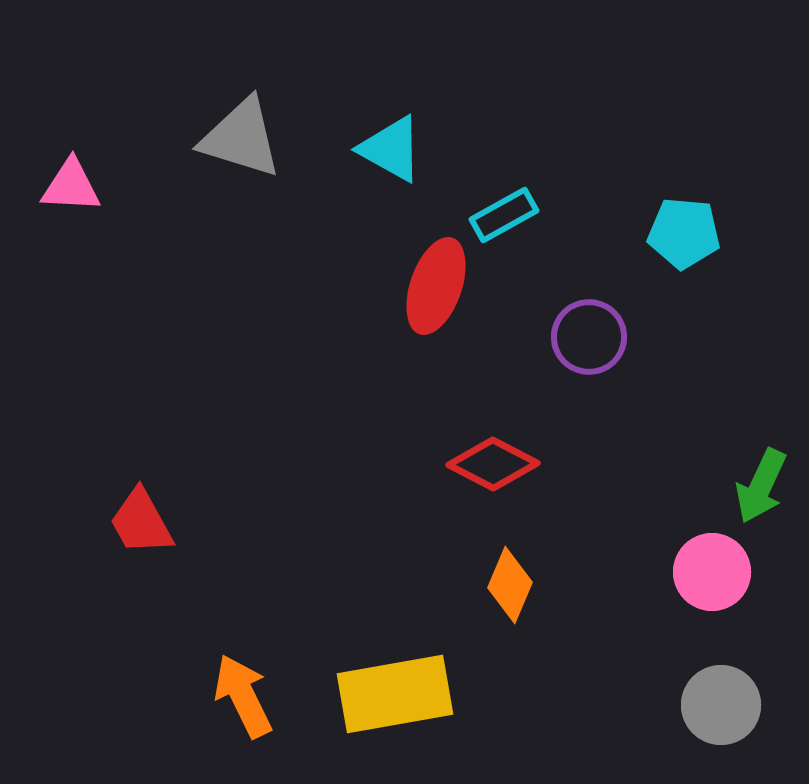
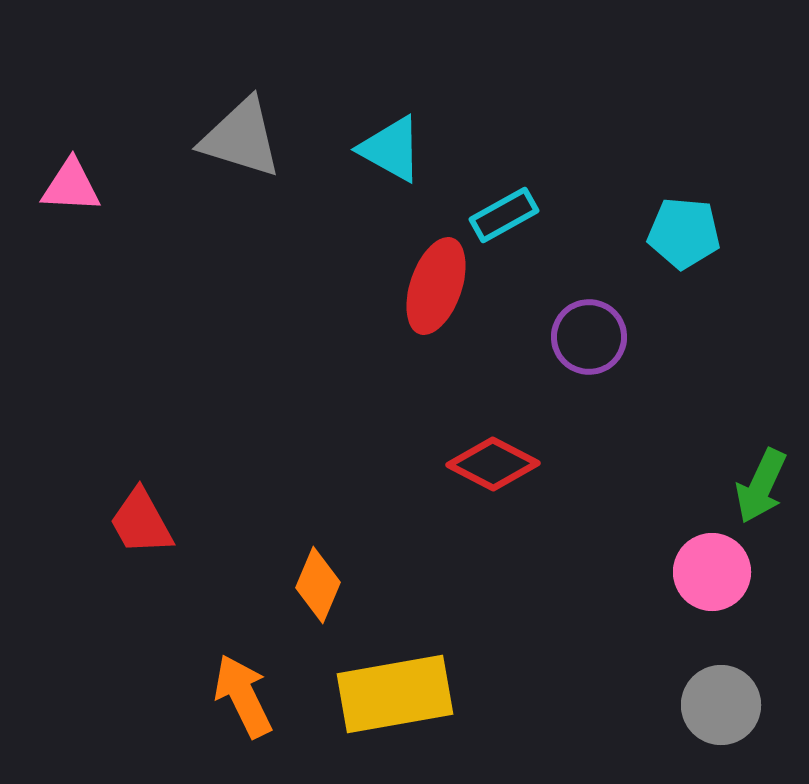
orange diamond: moved 192 px left
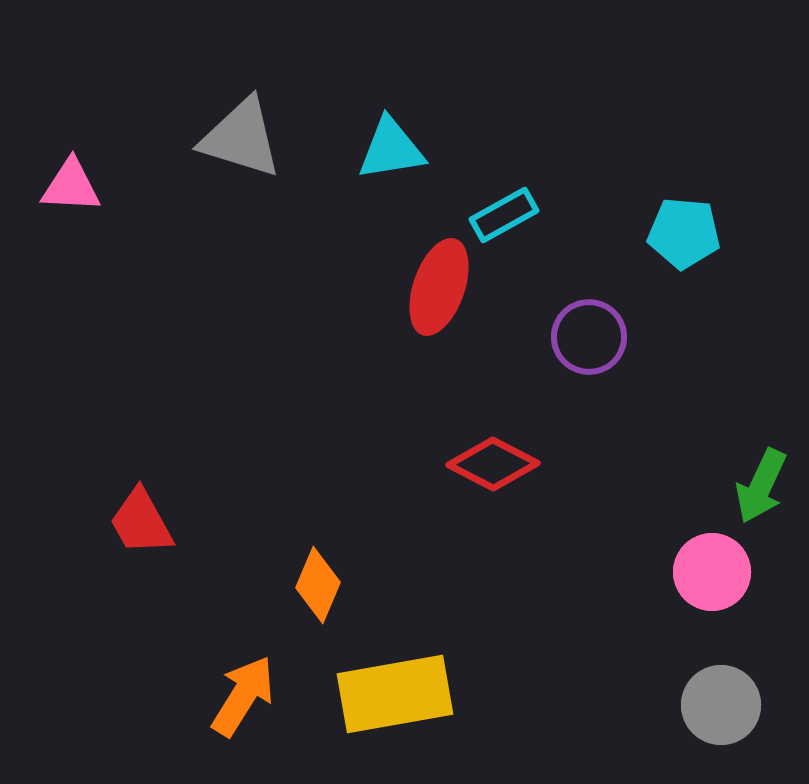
cyan triangle: rotated 38 degrees counterclockwise
red ellipse: moved 3 px right, 1 px down
orange arrow: rotated 58 degrees clockwise
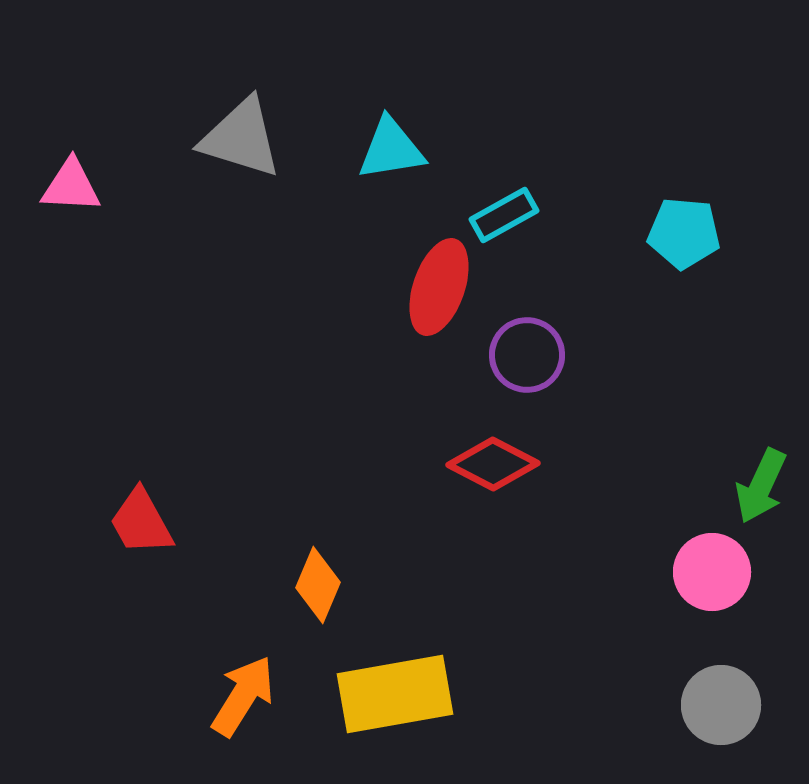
purple circle: moved 62 px left, 18 px down
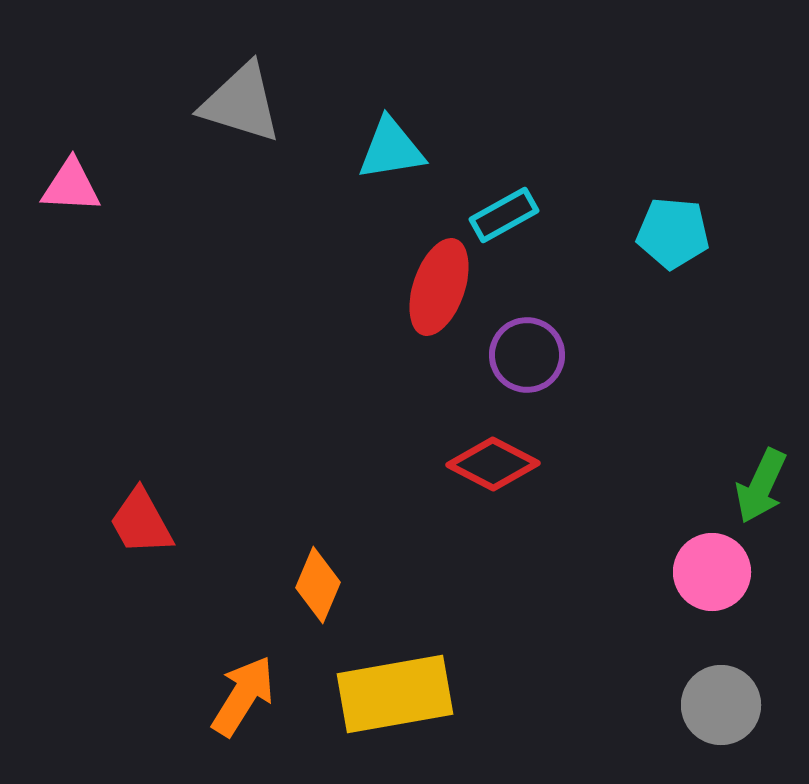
gray triangle: moved 35 px up
cyan pentagon: moved 11 px left
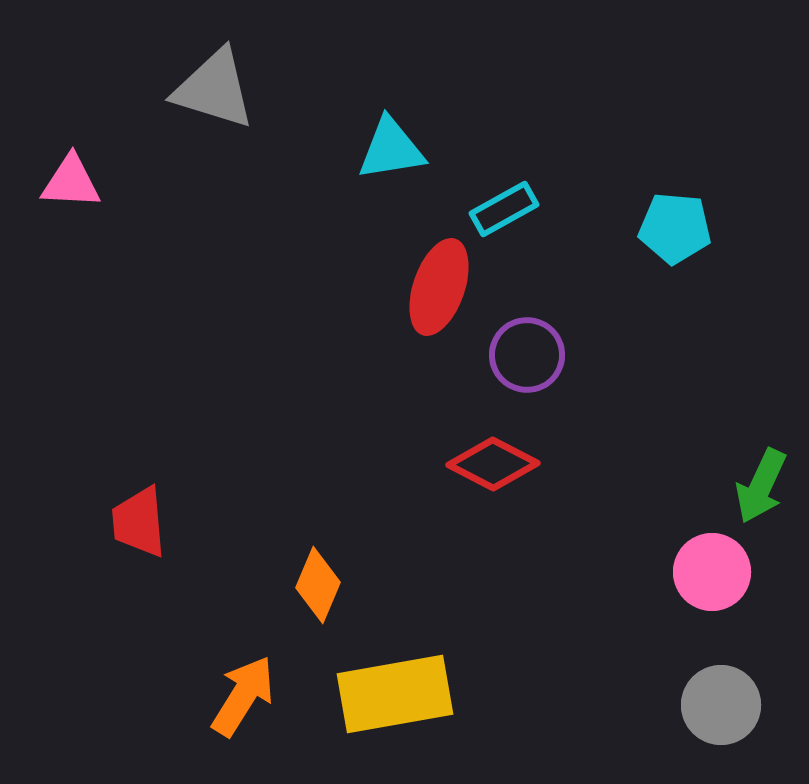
gray triangle: moved 27 px left, 14 px up
pink triangle: moved 4 px up
cyan rectangle: moved 6 px up
cyan pentagon: moved 2 px right, 5 px up
red trapezoid: moved 2 px left; rotated 24 degrees clockwise
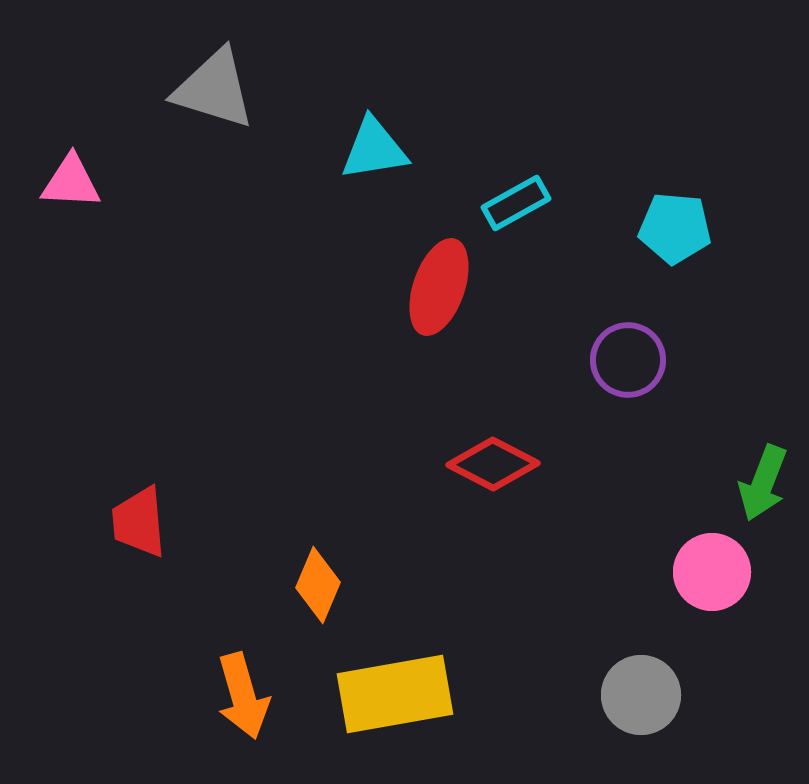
cyan triangle: moved 17 px left
cyan rectangle: moved 12 px right, 6 px up
purple circle: moved 101 px right, 5 px down
green arrow: moved 2 px right, 3 px up; rotated 4 degrees counterclockwise
orange arrow: rotated 132 degrees clockwise
gray circle: moved 80 px left, 10 px up
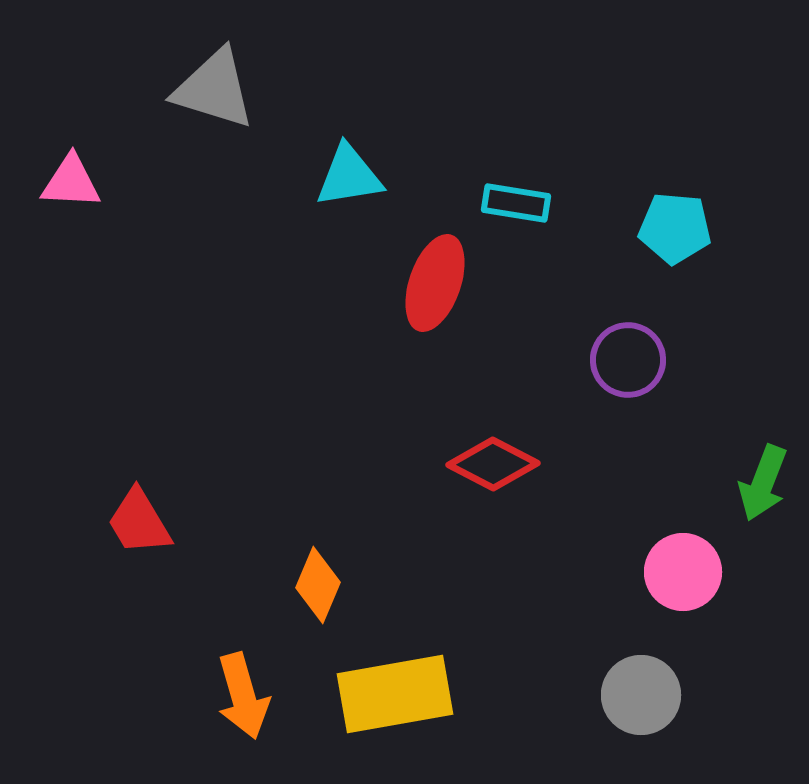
cyan triangle: moved 25 px left, 27 px down
cyan rectangle: rotated 38 degrees clockwise
red ellipse: moved 4 px left, 4 px up
red trapezoid: rotated 26 degrees counterclockwise
pink circle: moved 29 px left
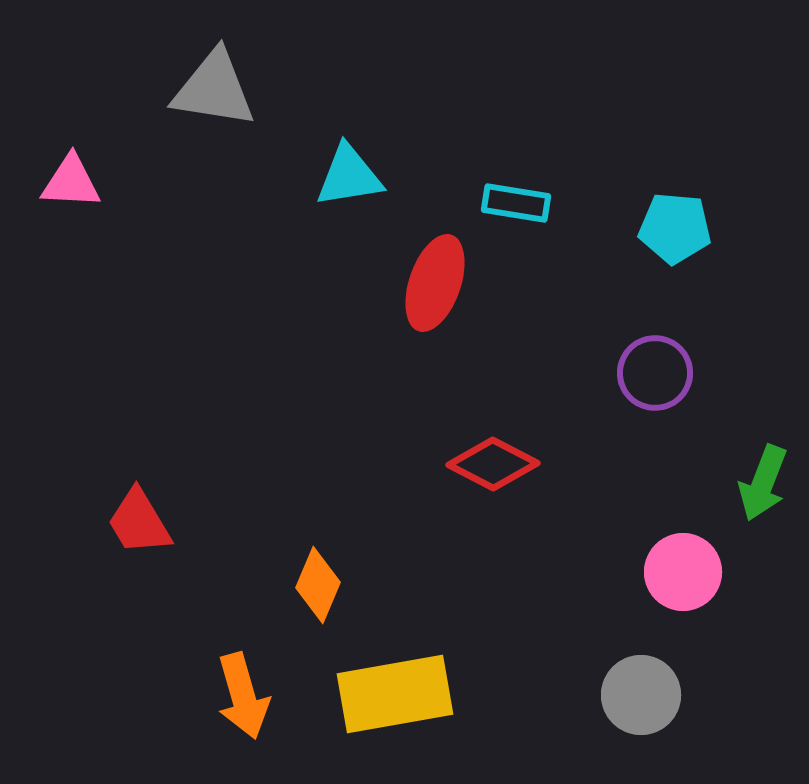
gray triangle: rotated 8 degrees counterclockwise
purple circle: moved 27 px right, 13 px down
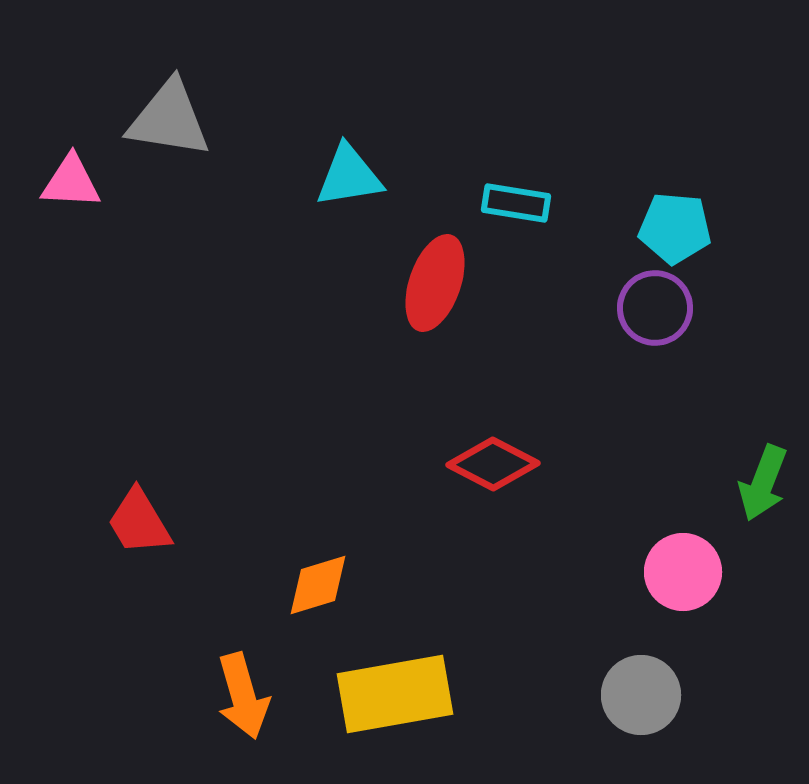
gray triangle: moved 45 px left, 30 px down
purple circle: moved 65 px up
orange diamond: rotated 50 degrees clockwise
